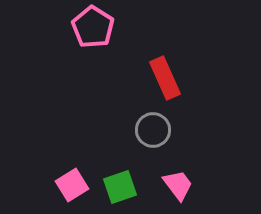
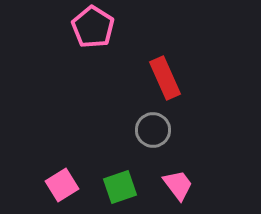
pink square: moved 10 px left
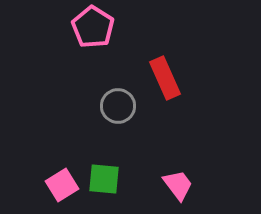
gray circle: moved 35 px left, 24 px up
green square: moved 16 px left, 8 px up; rotated 24 degrees clockwise
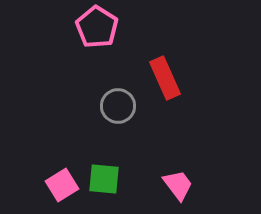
pink pentagon: moved 4 px right
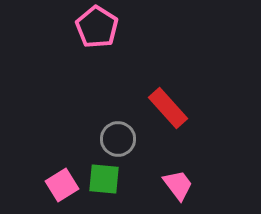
red rectangle: moved 3 px right, 30 px down; rotated 18 degrees counterclockwise
gray circle: moved 33 px down
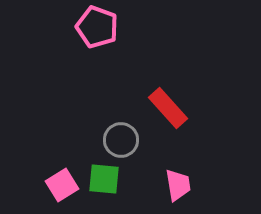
pink pentagon: rotated 12 degrees counterclockwise
gray circle: moved 3 px right, 1 px down
pink trapezoid: rotated 28 degrees clockwise
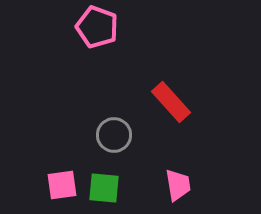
red rectangle: moved 3 px right, 6 px up
gray circle: moved 7 px left, 5 px up
green square: moved 9 px down
pink square: rotated 24 degrees clockwise
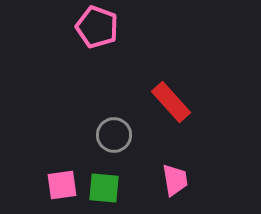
pink trapezoid: moved 3 px left, 5 px up
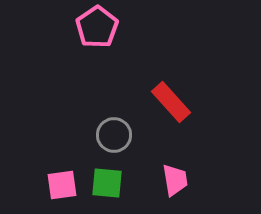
pink pentagon: rotated 18 degrees clockwise
green square: moved 3 px right, 5 px up
